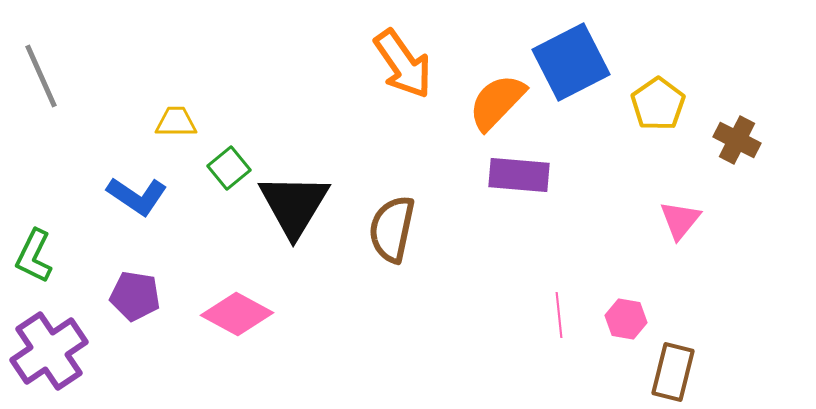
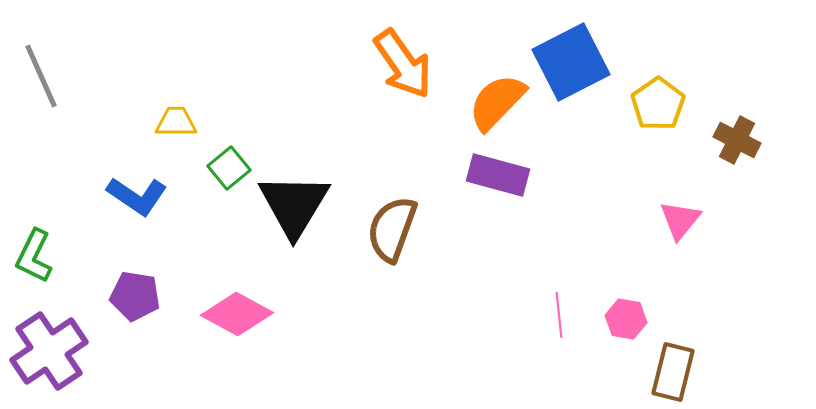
purple rectangle: moved 21 px left; rotated 10 degrees clockwise
brown semicircle: rotated 8 degrees clockwise
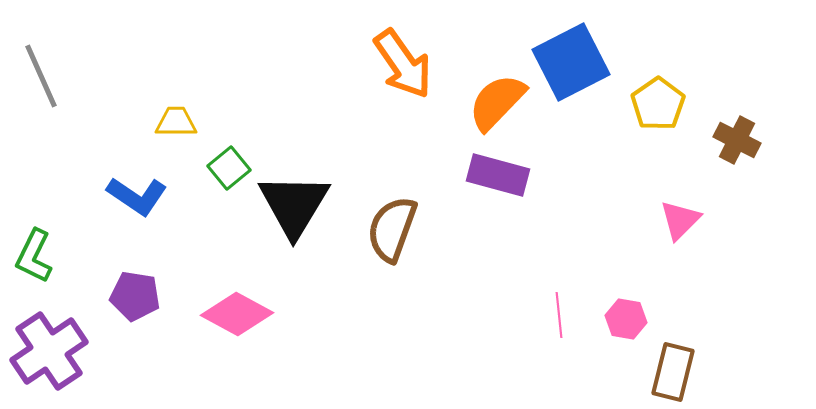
pink triangle: rotated 6 degrees clockwise
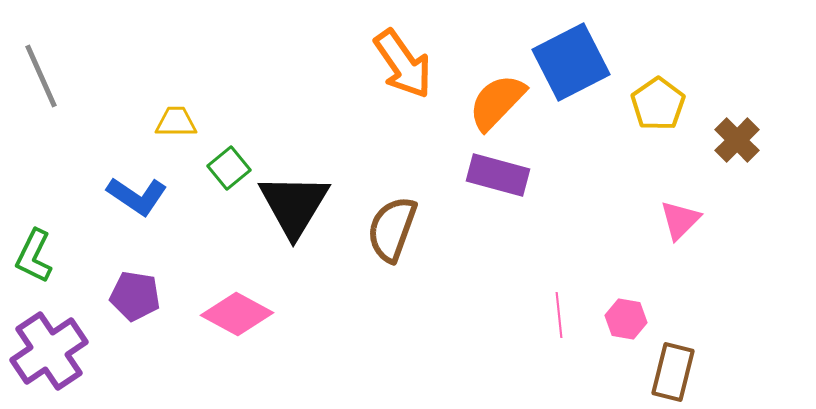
brown cross: rotated 18 degrees clockwise
